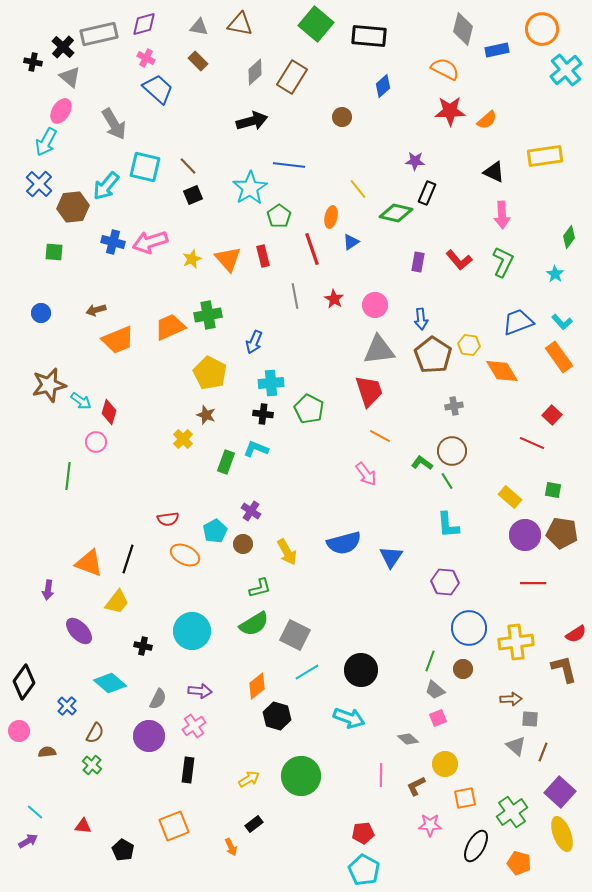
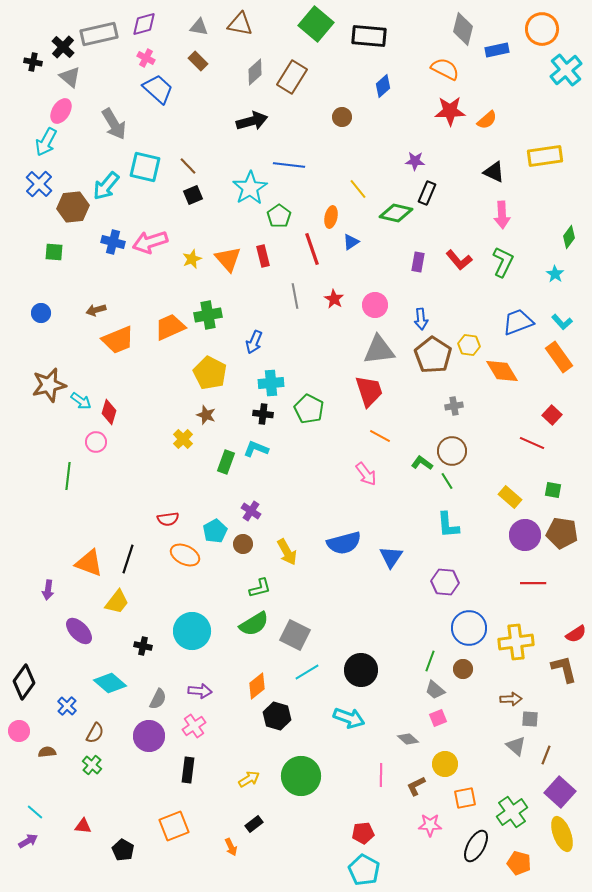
brown line at (543, 752): moved 3 px right, 3 px down
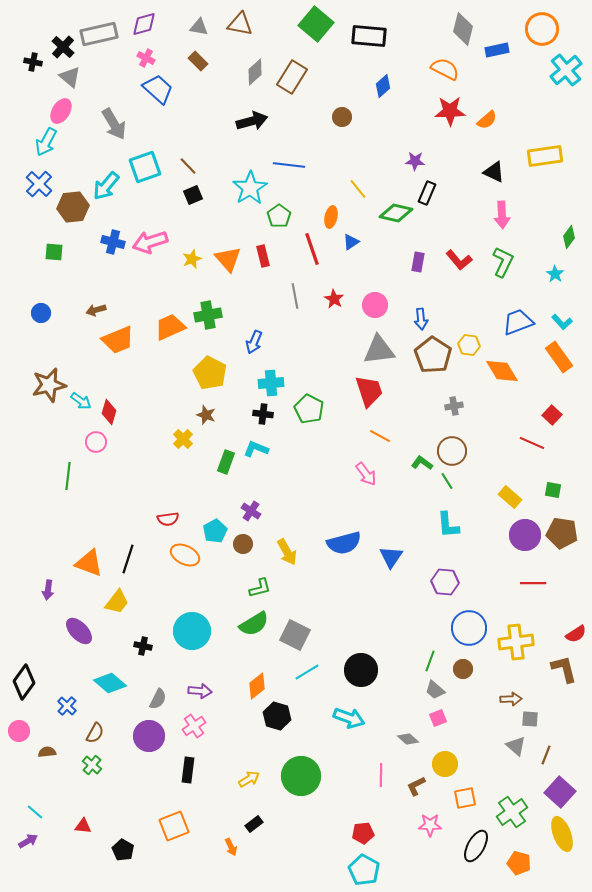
cyan square at (145, 167): rotated 32 degrees counterclockwise
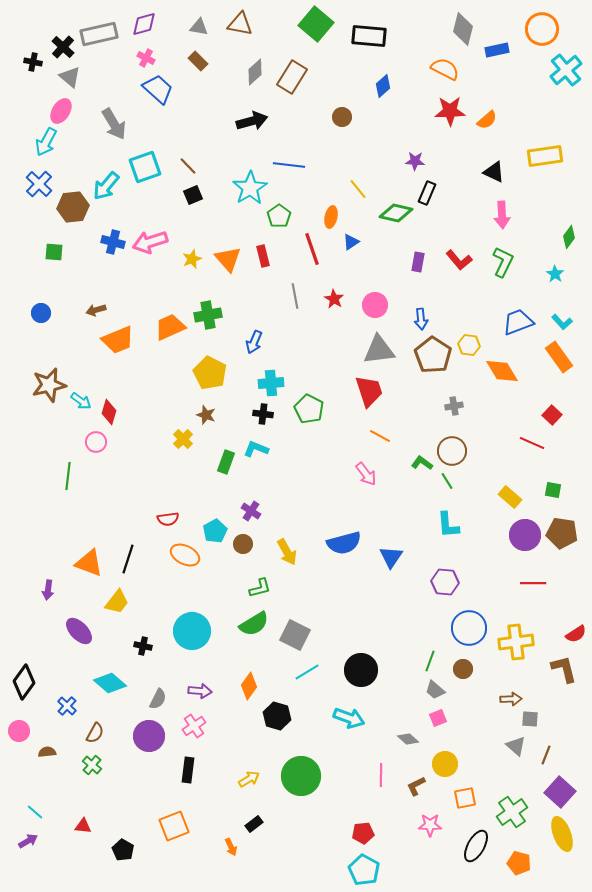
orange diamond at (257, 686): moved 8 px left; rotated 16 degrees counterclockwise
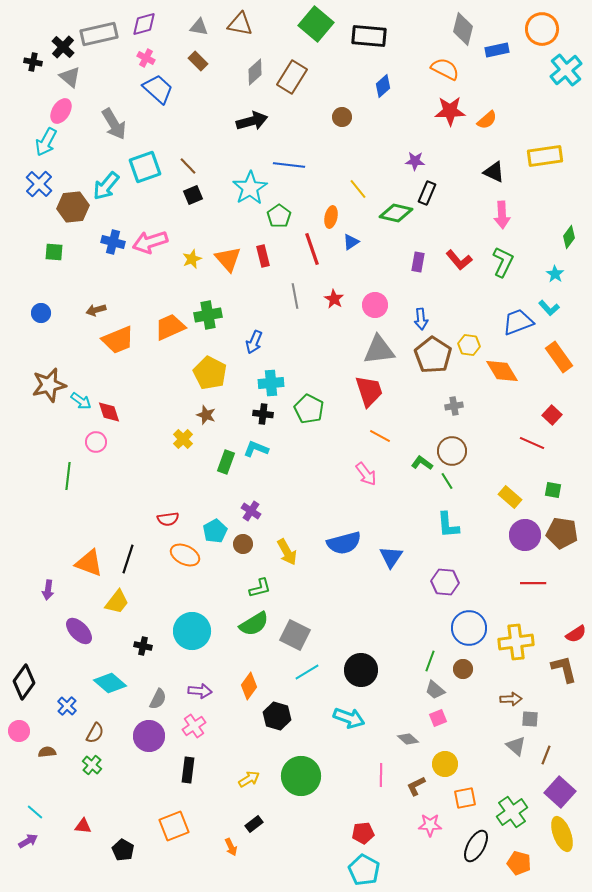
cyan L-shape at (562, 322): moved 13 px left, 14 px up
red diamond at (109, 412): rotated 35 degrees counterclockwise
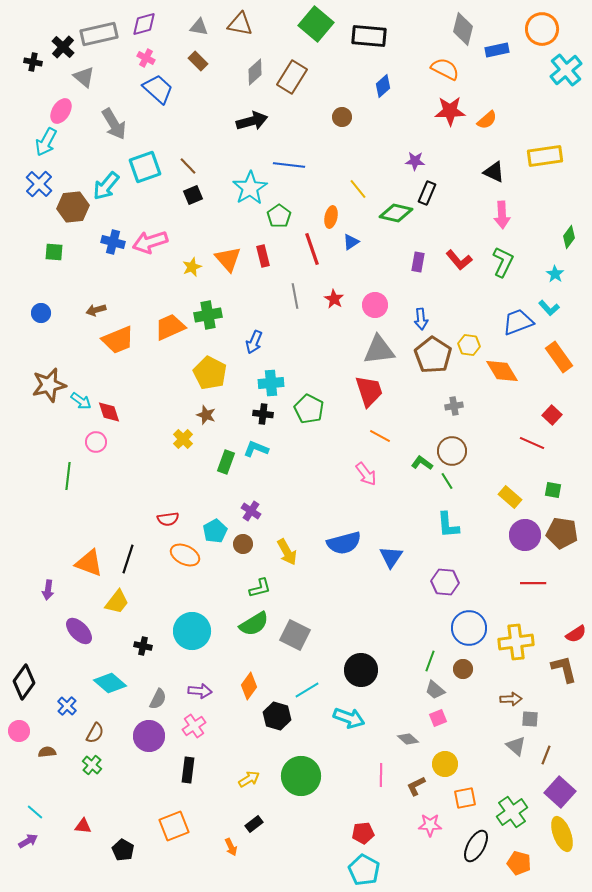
gray triangle at (70, 77): moved 14 px right
yellow star at (192, 259): moved 8 px down
cyan line at (307, 672): moved 18 px down
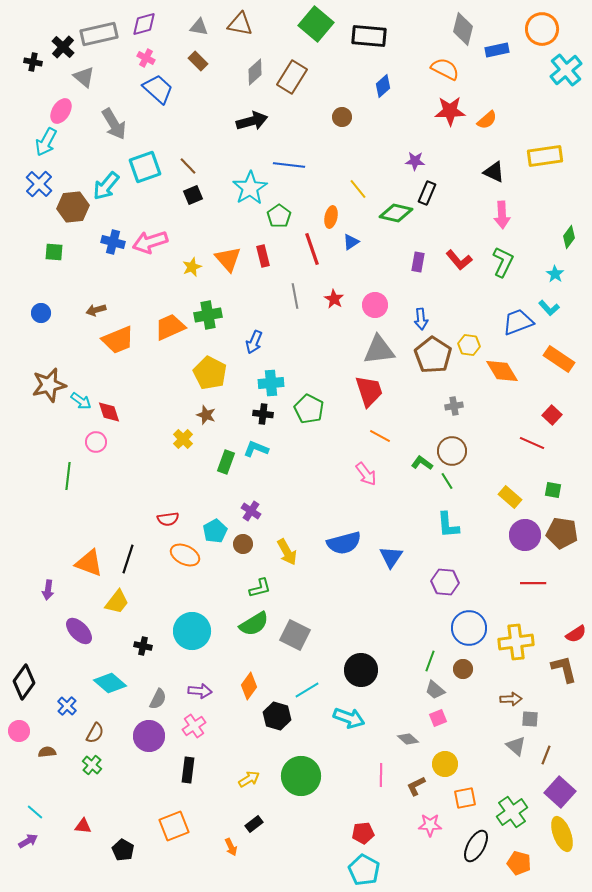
orange rectangle at (559, 357): moved 2 px down; rotated 20 degrees counterclockwise
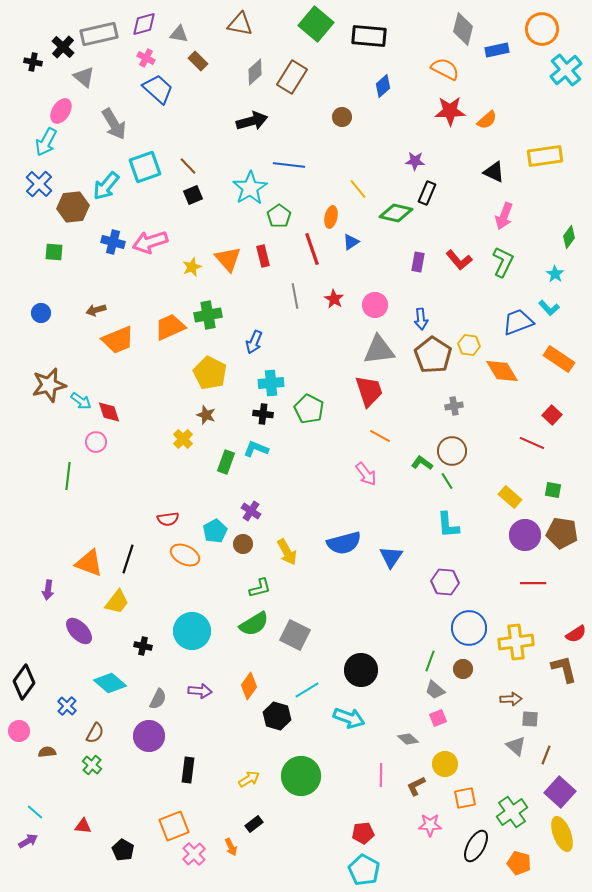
gray triangle at (199, 27): moved 20 px left, 7 px down
pink arrow at (502, 215): moved 2 px right, 1 px down; rotated 24 degrees clockwise
pink cross at (194, 726): moved 128 px down; rotated 10 degrees counterclockwise
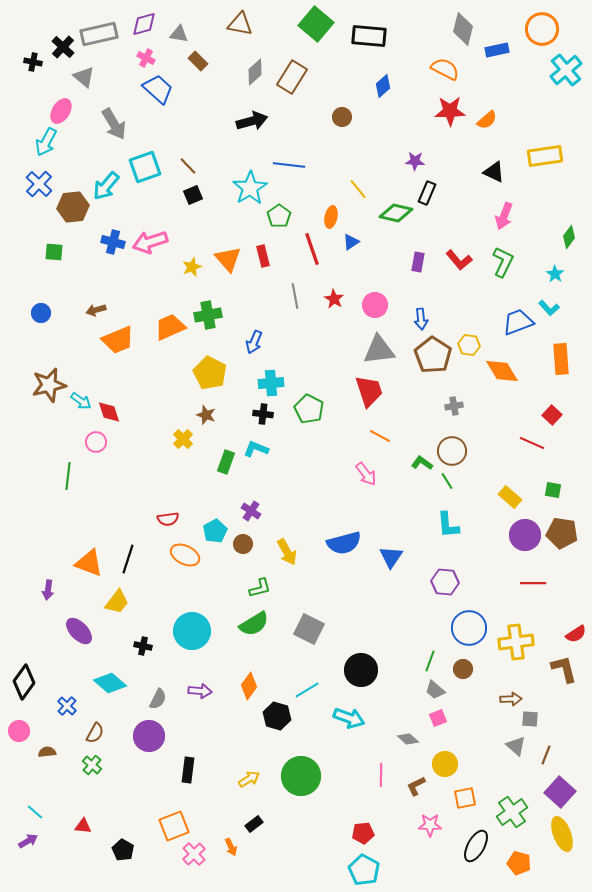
orange rectangle at (559, 359): moved 2 px right; rotated 52 degrees clockwise
gray square at (295, 635): moved 14 px right, 6 px up
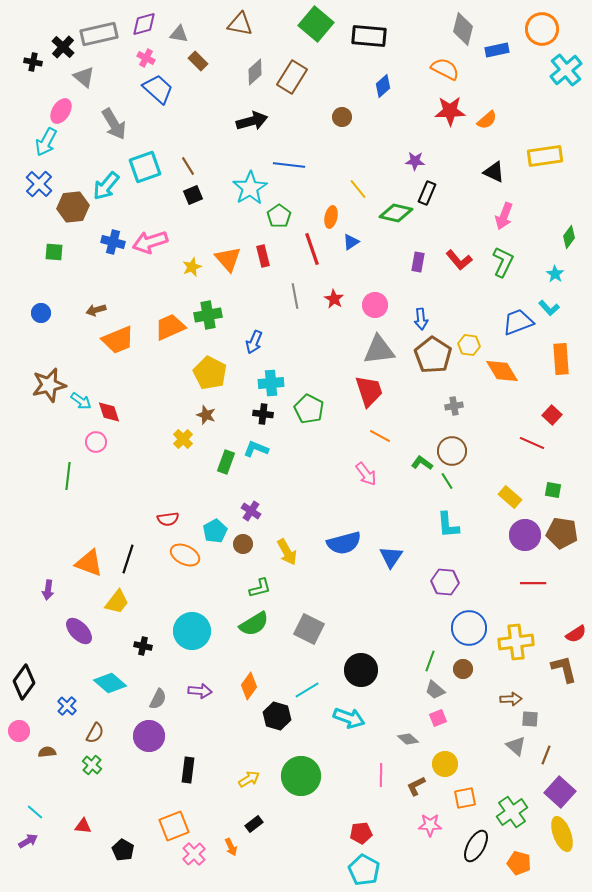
brown line at (188, 166): rotated 12 degrees clockwise
red pentagon at (363, 833): moved 2 px left
